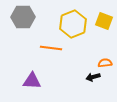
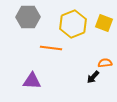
gray hexagon: moved 5 px right
yellow square: moved 2 px down
black arrow: rotated 32 degrees counterclockwise
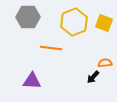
yellow hexagon: moved 1 px right, 2 px up
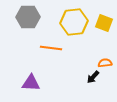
yellow hexagon: rotated 16 degrees clockwise
purple triangle: moved 1 px left, 2 px down
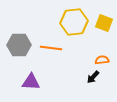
gray hexagon: moved 9 px left, 28 px down
orange semicircle: moved 3 px left, 3 px up
purple triangle: moved 1 px up
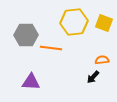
gray hexagon: moved 7 px right, 10 px up
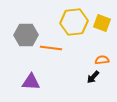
yellow square: moved 2 px left
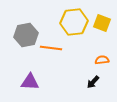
gray hexagon: rotated 10 degrees counterclockwise
black arrow: moved 5 px down
purple triangle: moved 1 px left
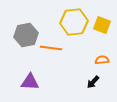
yellow square: moved 2 px down
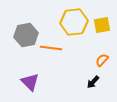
yellow square: rotated 30 degrees counterclockwise
orange semicircle: rotated 40 degrees counterclockwise
purple triangle: rotated 42 degrees clockwise
